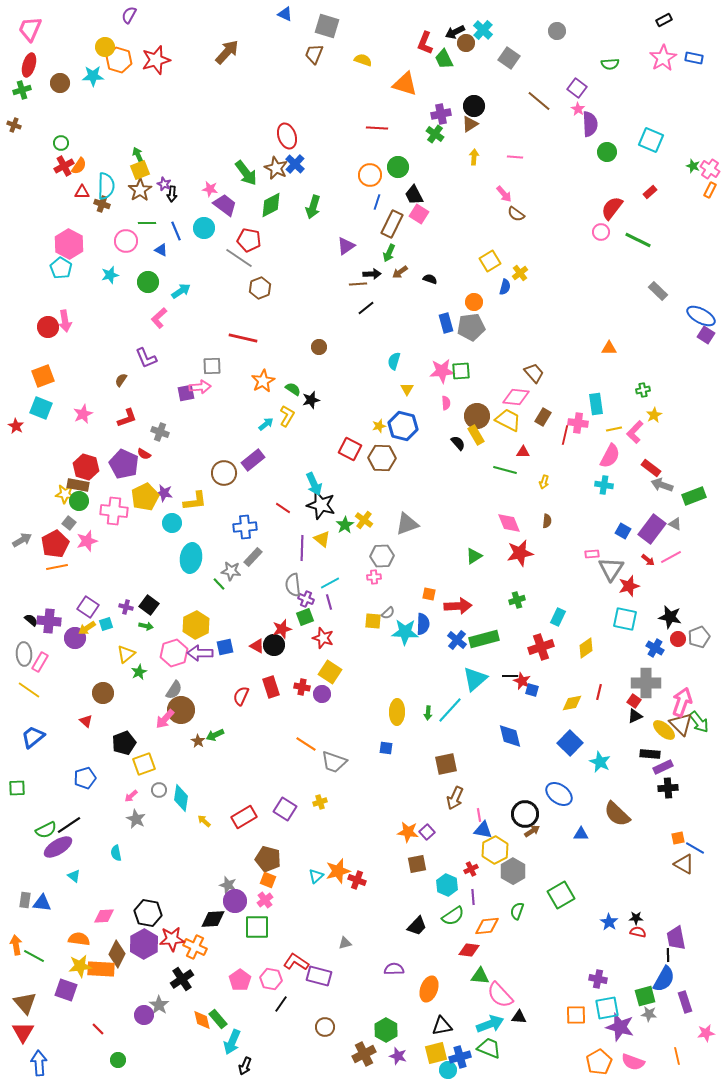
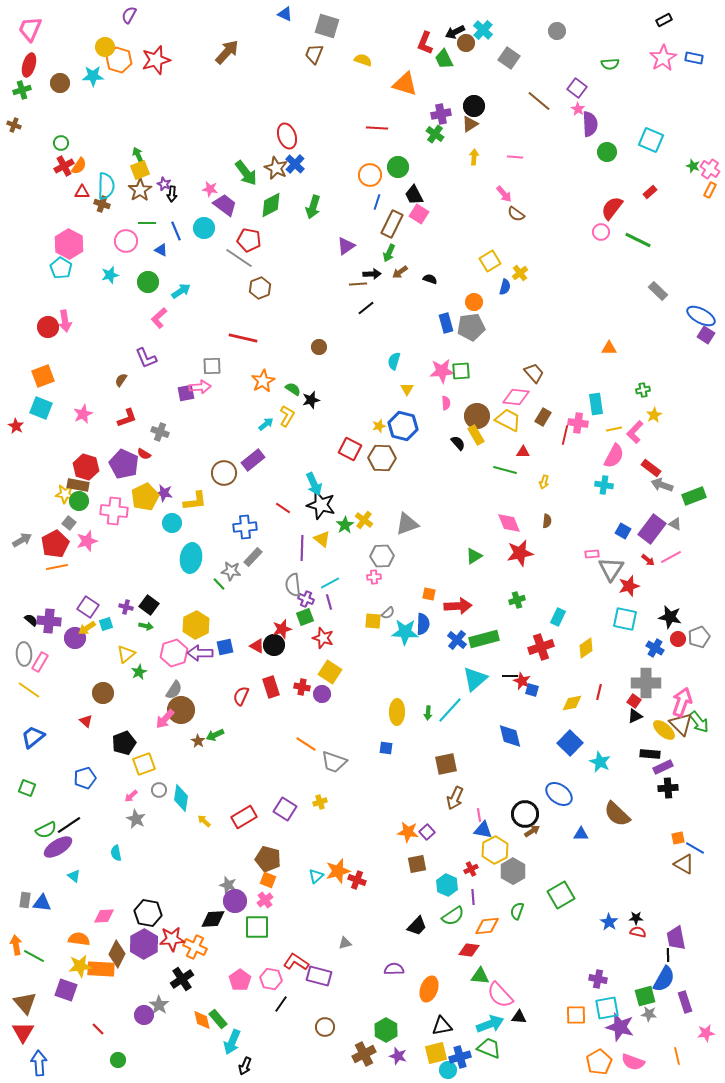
pink semicircle at (610, 456): moved 4 px right
green square at (17, 788): moved 10 px right; rotated 24 degrees clockwise
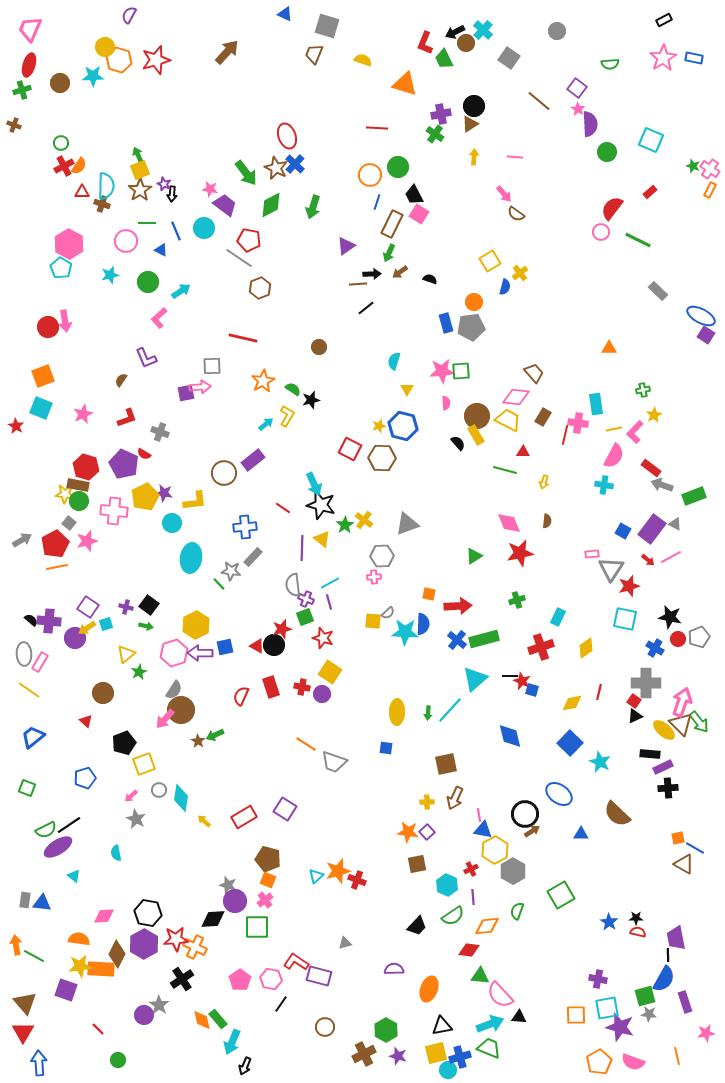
yellow cross at (320, 802): moved 107 px right; rotated 16 degrees clockwise
red star at (172, 939): moved 4 px right
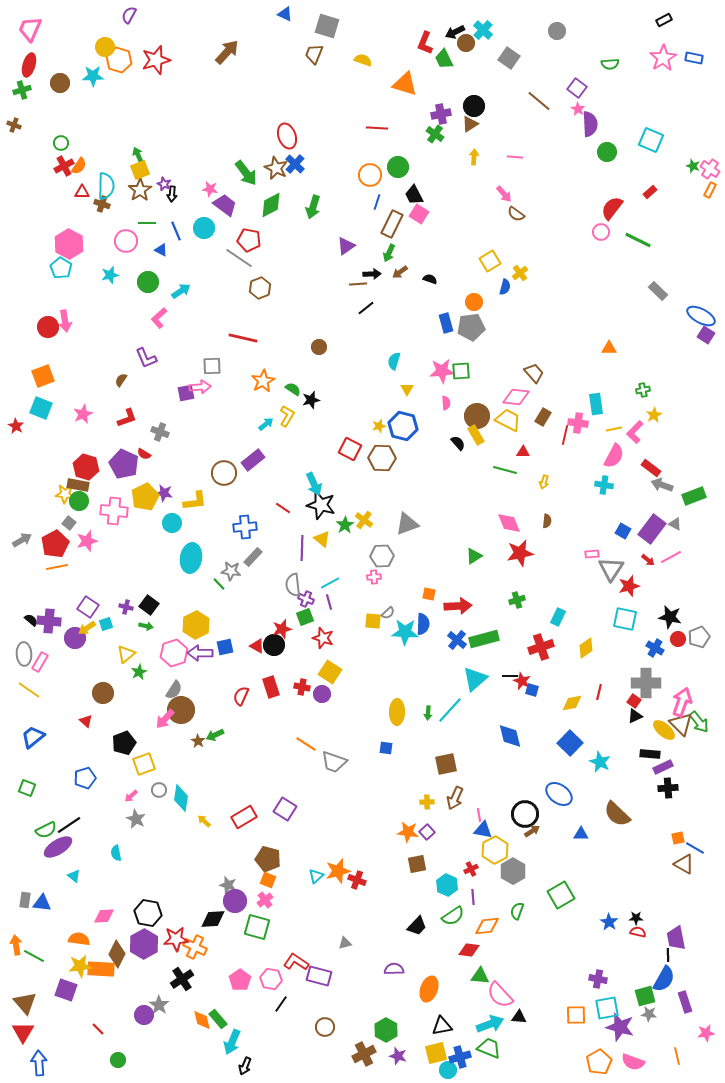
green square at (257, 927): rotated 16 degrees clockwise
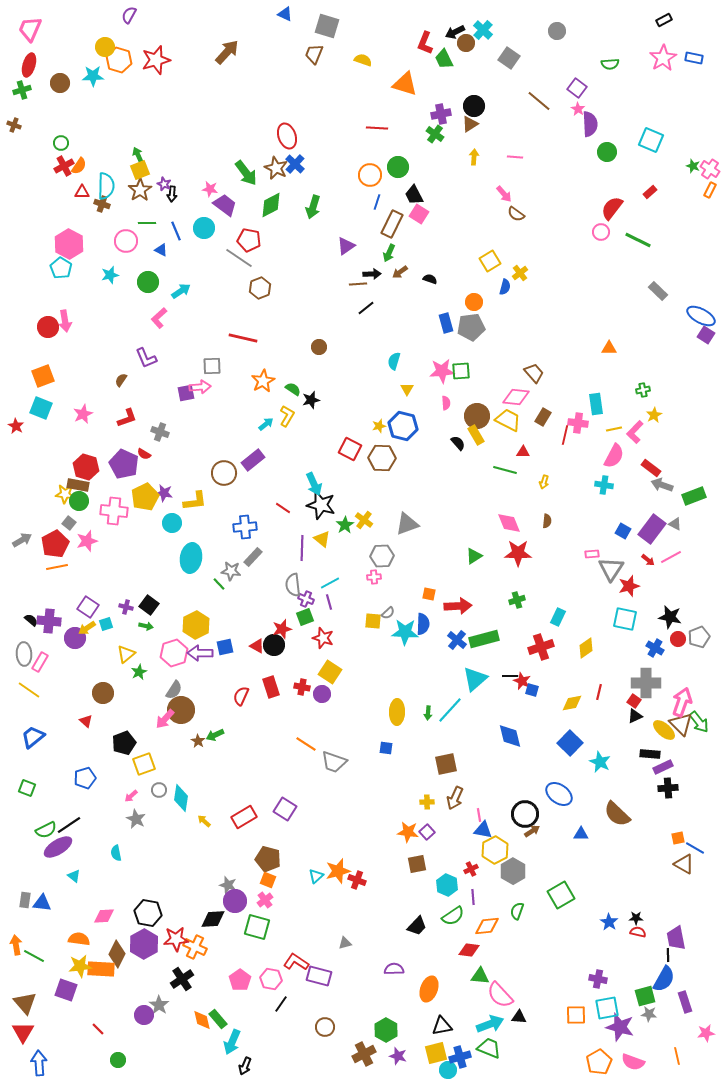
red star at (520, 553): moved 2 px left; rotated 12 degrees clockwise
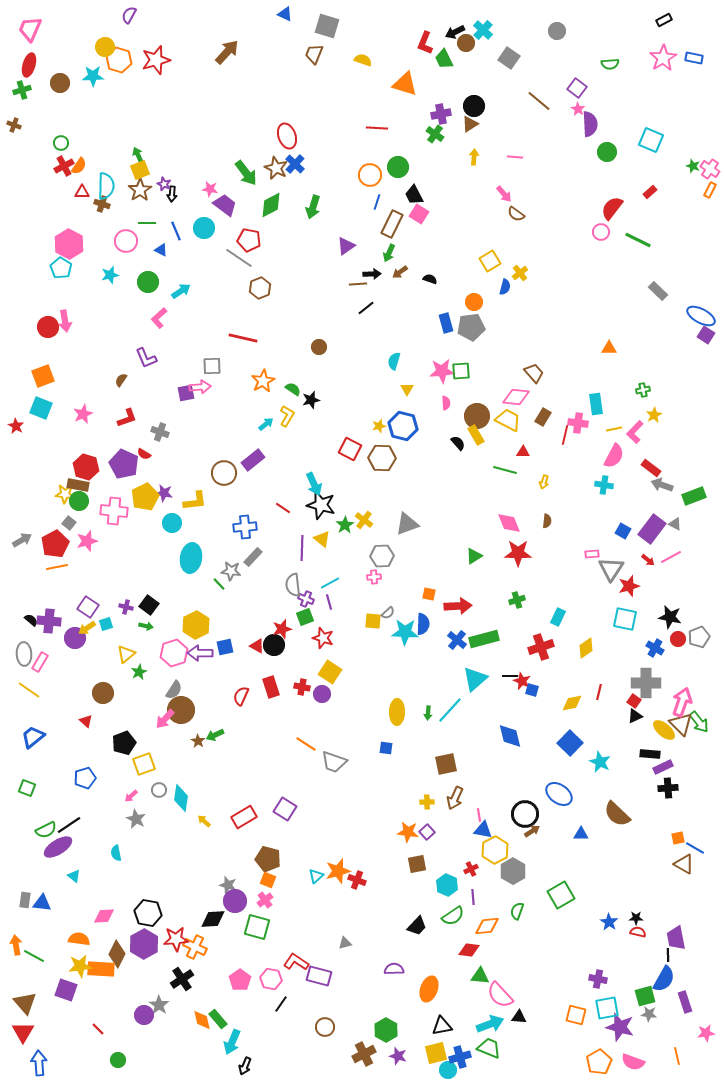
orange square at (576, 1015): rotated 15 degrees clockwise
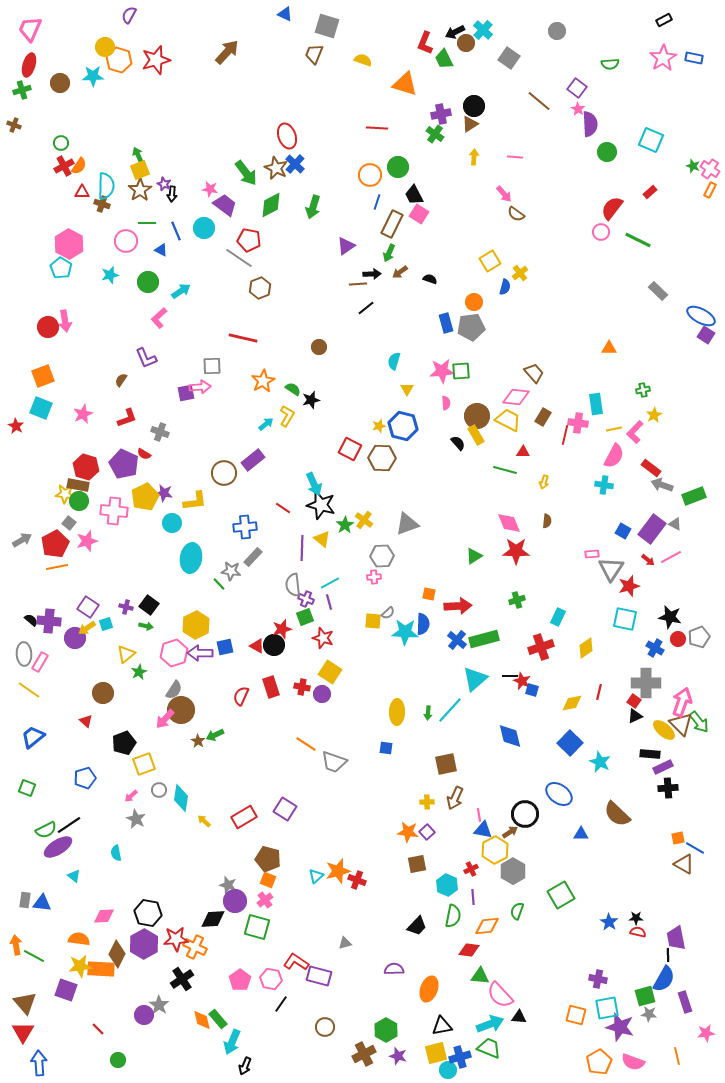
red star at (518, 553): moved 2 px left, 2 px up
brown arrow at (532, 831): moved 22 px left, 1 px down
green semicircle at (453, 916): rotated 45 degrees counterclockwise
